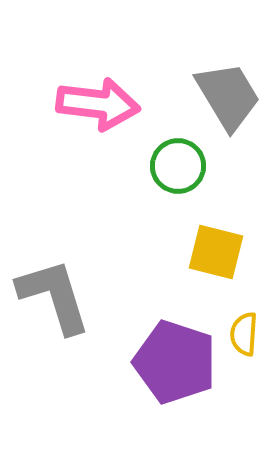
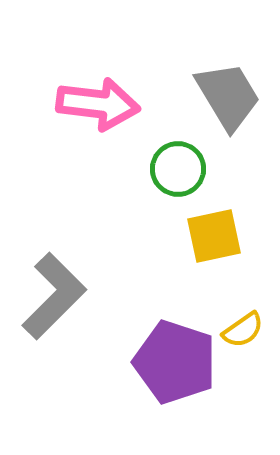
green circle: moved 3 px down
yellow square: moved 2 px left, 16 px up; rotated 26 degrees counterclockwise
gray L-shape: rotated 62 degrees clockwise
yellow semicircle: moved 1 px left, 4 px up; rotated 129 degrees counterclockwise
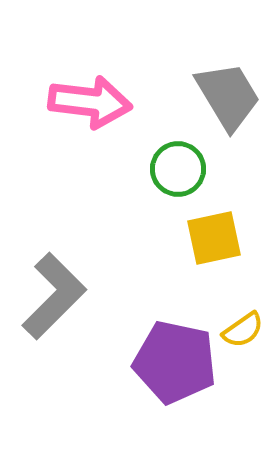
pink arrow: moved 8 px left, 2 px up
yellow square: moved 2 px down
purple pentagon: rotated 6 degrees counterclockwise
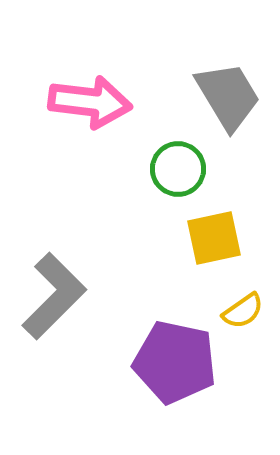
yellow semicircle: moved 19 px up
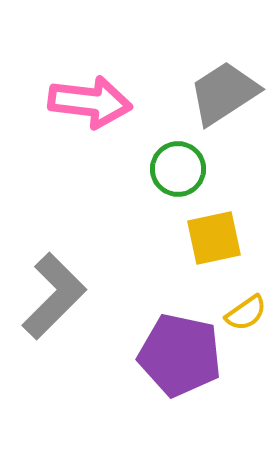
gray trapezoid: moved 4 px left, 3 px up; rotated 92 degrees counterclockwise
yellow semicircle: moved 3 px right, 2 px down
purple pentagon: moved 5 px right, 7 px up
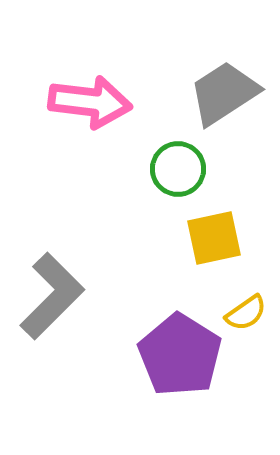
gray L-shape: moved 2 px left
purple pentagon: rotated 20 degrees clockwise
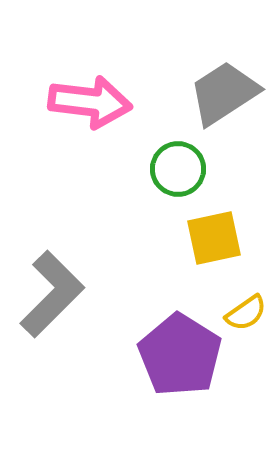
gray L-shape: moved 2 px up
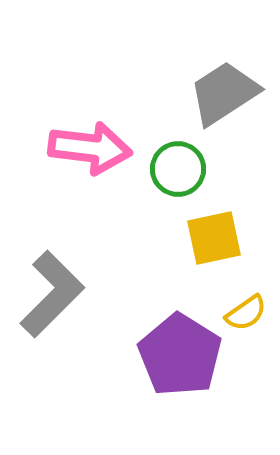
pink arrow: moved 46 px down
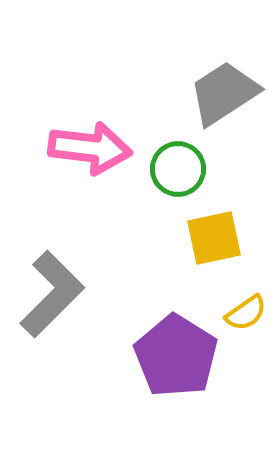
purple pentagon: moved 4 px left, 1 px down
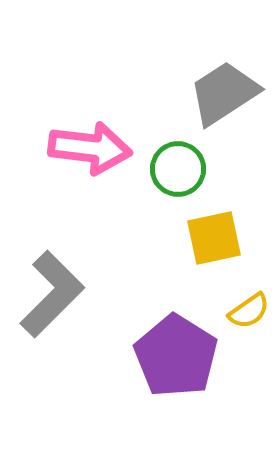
yellow semicircle: moved 3 px right, 2 px up
